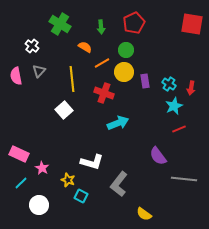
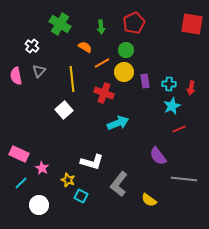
cyan cross: rotated 32 degrees counterclockwise
cyan star: moved 2 px left
yellow semicircle: moved 5 px right, 14 px up
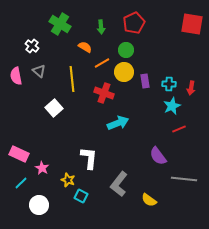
gray triangle: rotated 32 degrees counterclockwise
white square: moved 10 px left, 2 px up
white L-shape: moved 3 px left, 4 px up; rotated 100 degrees counterclockwise
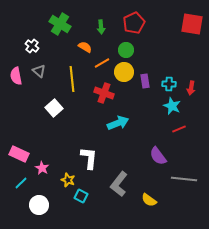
cyan star: rotated 24 degrees counterclockwise
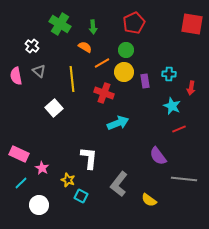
green arrow: moved 8 px left
cyan cross: moved 10 px up
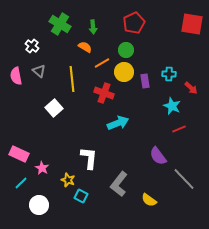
red arrow: rotated 56 degrees counterclockwise
gray line: rotated 40 degrees clockwise
